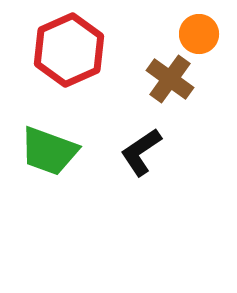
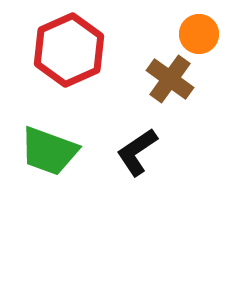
black L-shape: moved 4 px left
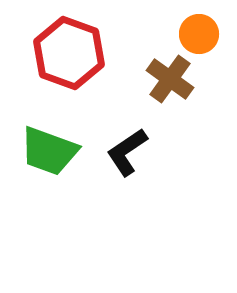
red hexagon: moved 3 px down; rotated 16 degrees counterclockwise
black L-shape: moved 10 px left
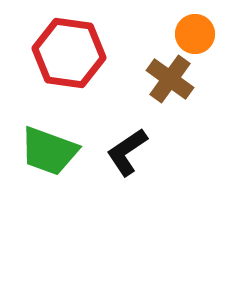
orange circle: moved 4 px left
red hexagon: rotated 12 degrees counterclockwise
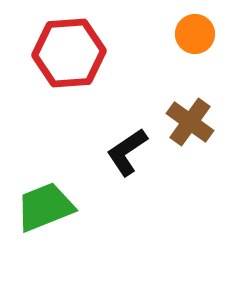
red hexagon: rotated 12 degrees counterclockwise
brown cross: moved 20 px right, 43 px down
green trapezoid: moved 4 px left, 56 px down; rotated 138 degrees clockwise
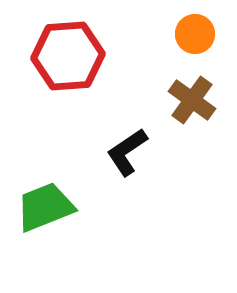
red hexagon: moved 1 px left, 3 px down
brown cross: moved 2 px right, 22 px up
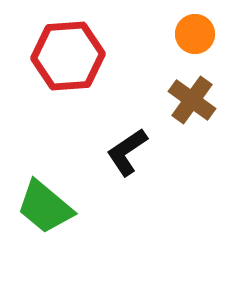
green trapezoid: rotated 118 degrees counterclockwise
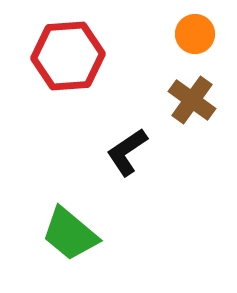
green trapezoid: moved 25 px right, 27 px down
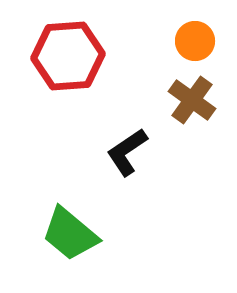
orange circle: moved 7 px down
